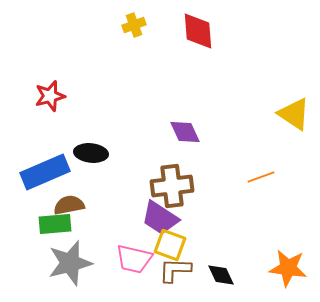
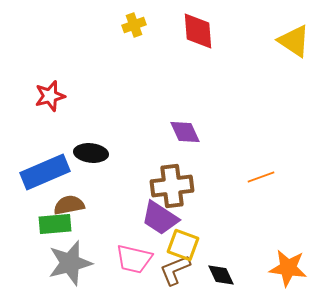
yellow triangle: moved 73 px up
yellow square: moved 13 px right
brown L-shape: rotated 24 degrees counterclockwise
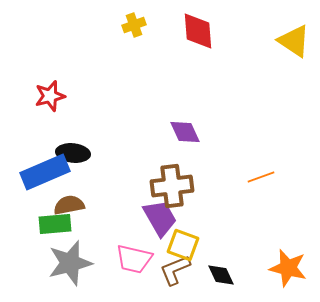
black ellipse: moved 18 px left
purple trapezoid: rotated 153 degrees counterclockwise
orange star: rotated 6 degrees clockwise
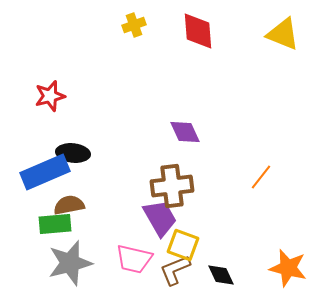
yellow triangle: moved 11 px left, 7 px up; rotated 12 degrees counterclockwise
orange line: rotated 32 degrees counterclockwise
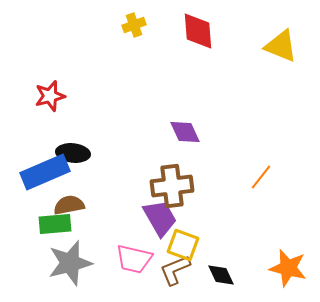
yellow triangle: moved 2 px left, 12 px down
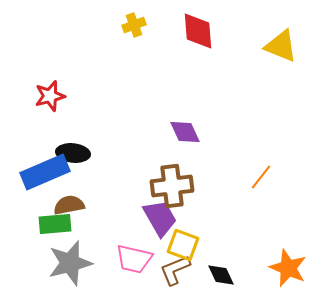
orange star: rotated 9 degrees clockwise
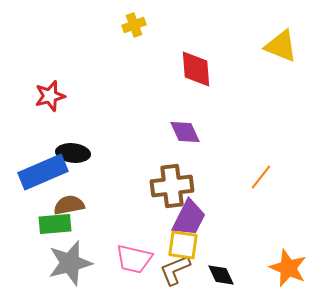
red diamond: moved 2 px left, 38 px down
blue rectangle: moved 2 px left
purple trapezoid: moved 29 px right; rotated 57 degrees clockwise
yellow square: rotated 12 degrees counterclockwise
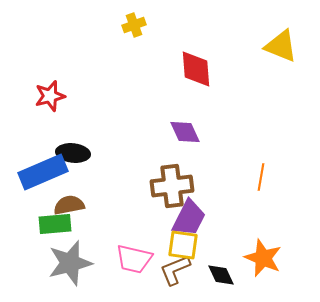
orange line: rotated 28 degrees counterclockwise
orange star: moved 25 px left, 10 px up
